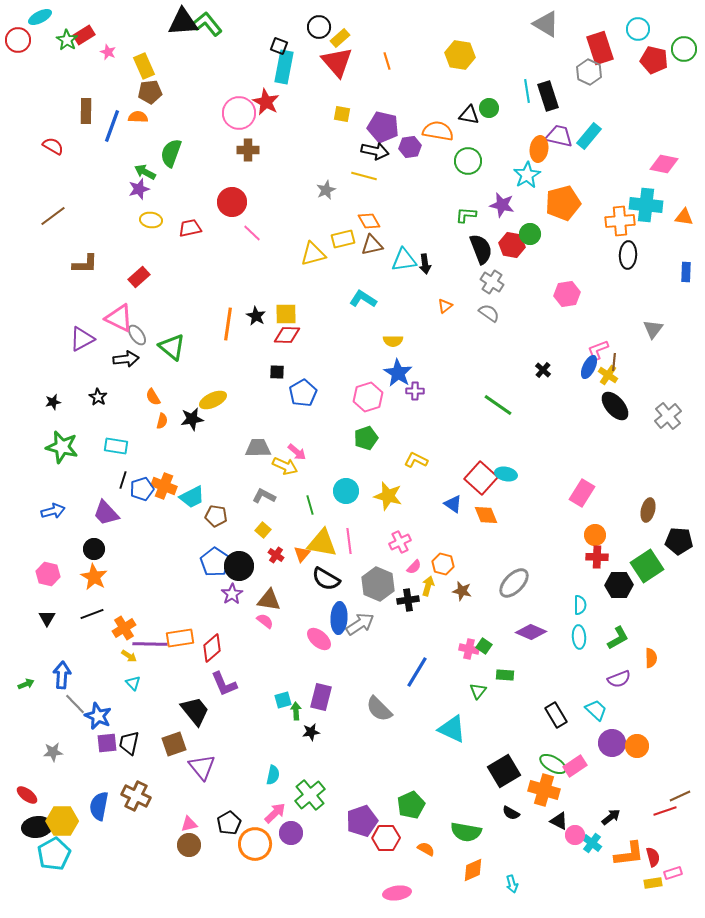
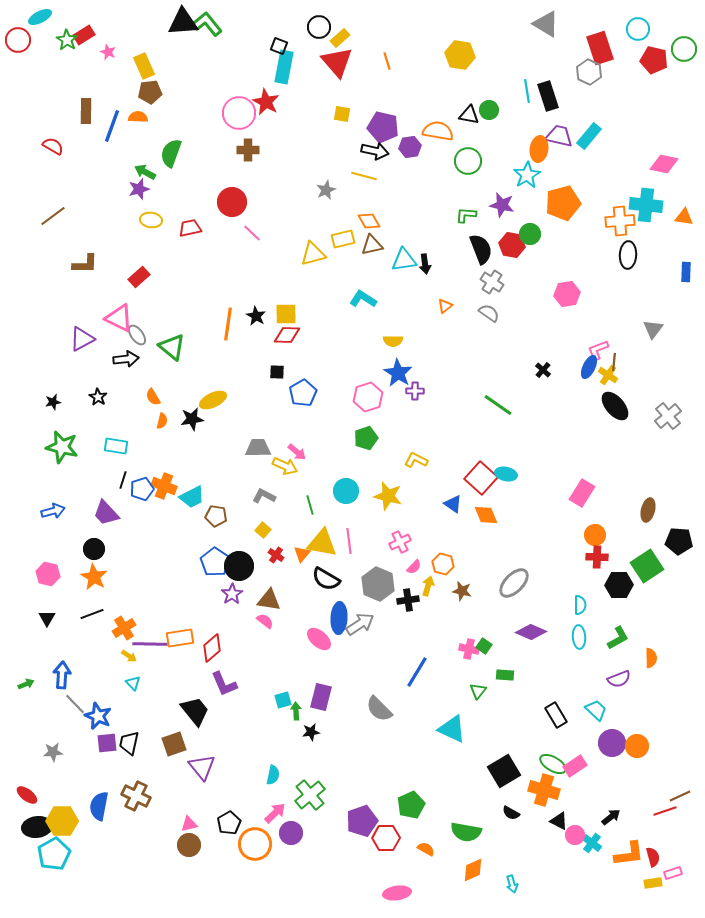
green circle at (489, 108): moved 2 px down
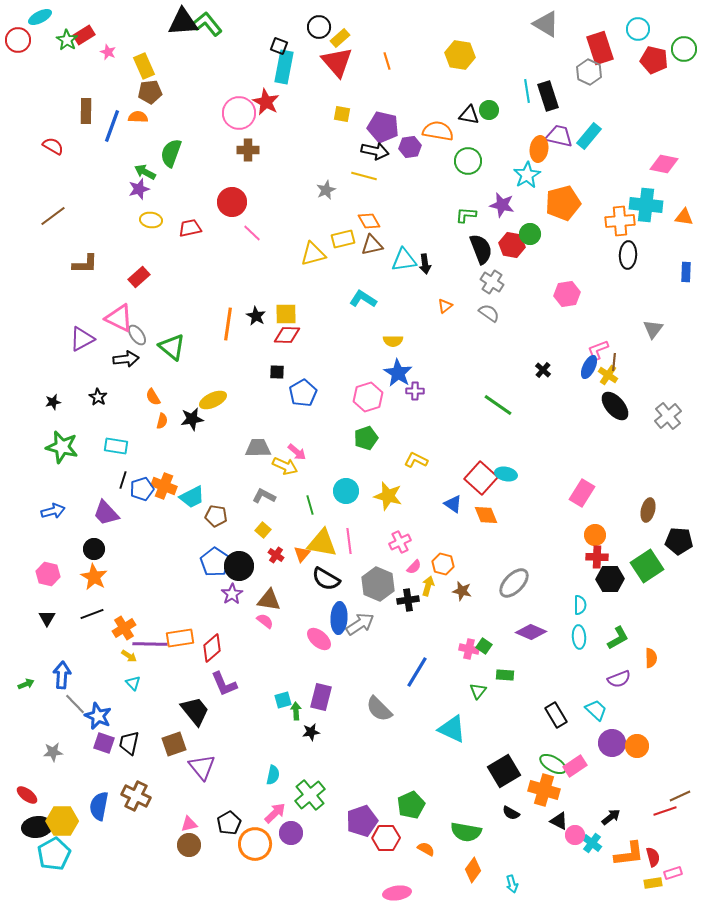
black hexagon at (619, 585): moved 9 px left, 6 px up
purple square at (107, 743): moved 3 px left; rotated 25 degrees clockwise
orange diamond at (473, 870): rotated 30 degrees counterclockwise
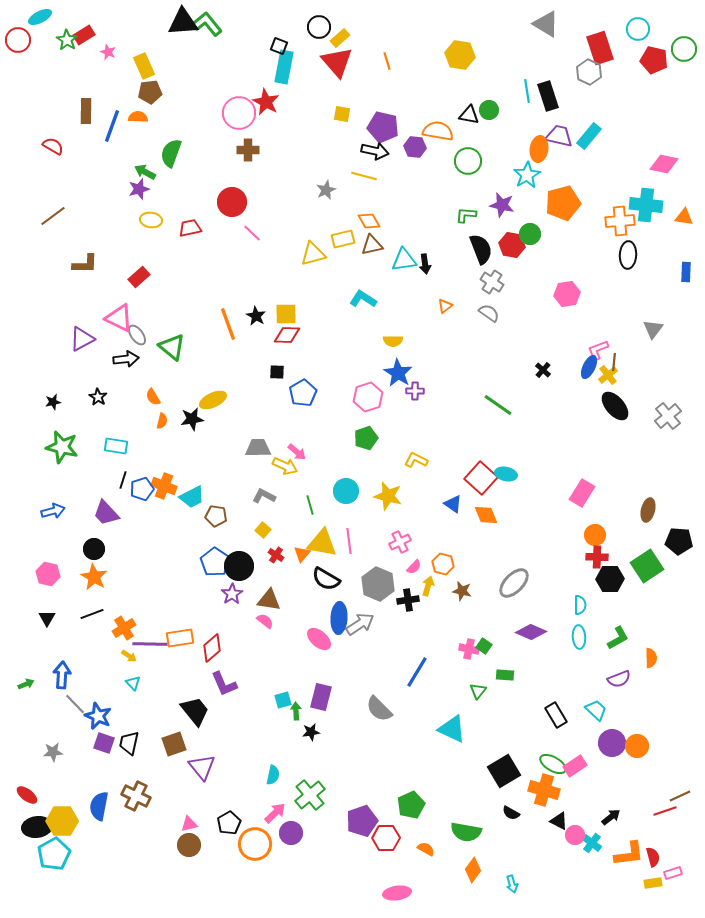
purple hexagon at (410, 147): moved 5 px right; rotated 15 degrees clockwise
orange line at (228, 324): rotated 28 degrees counterclockwise
yellow cross at (608, 375): rotated 18 degrees clockwise
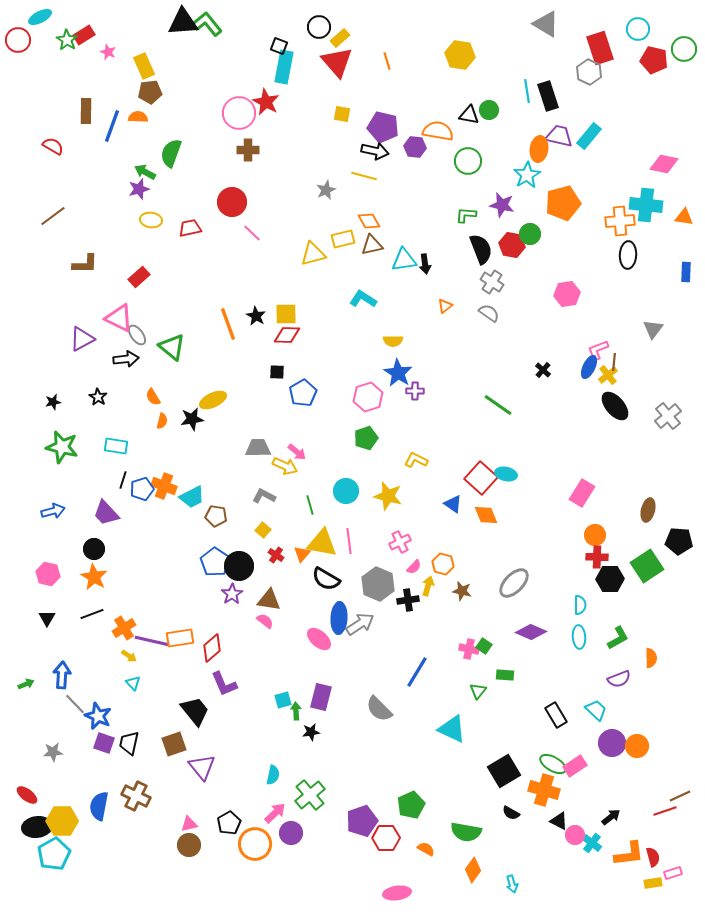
purple line at (150, 644): moved 2 px right, 3 px up; rotated 12 degrees clockwise
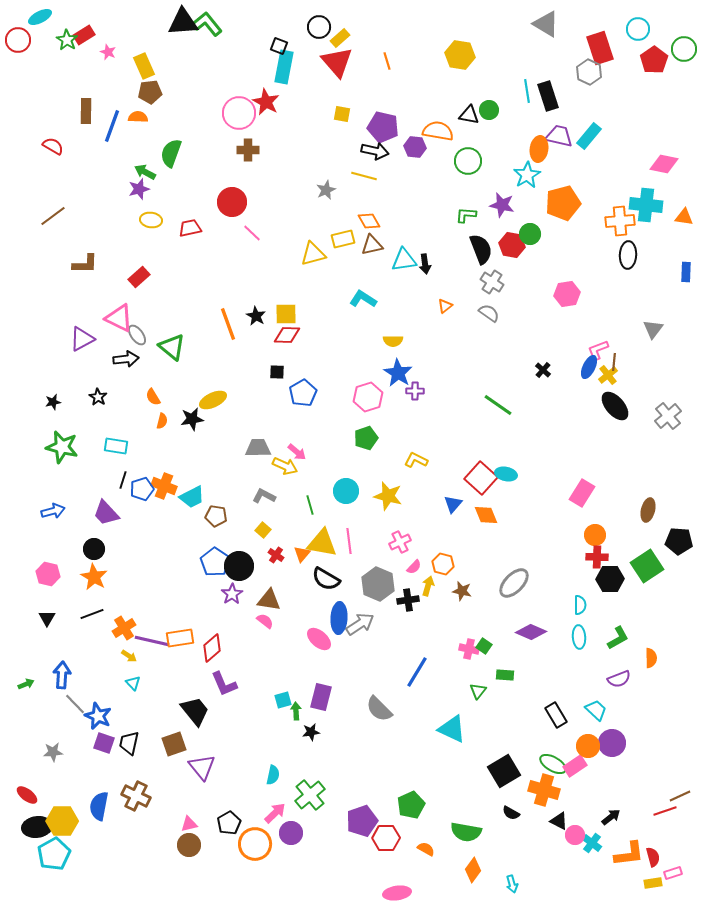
red pentagon at (654, 60): rotated 24 degrees clockwise
blue triangle at (453, 504): rotated 36 degrees clockwise
orange circle at (637, 746): moved 49 px left
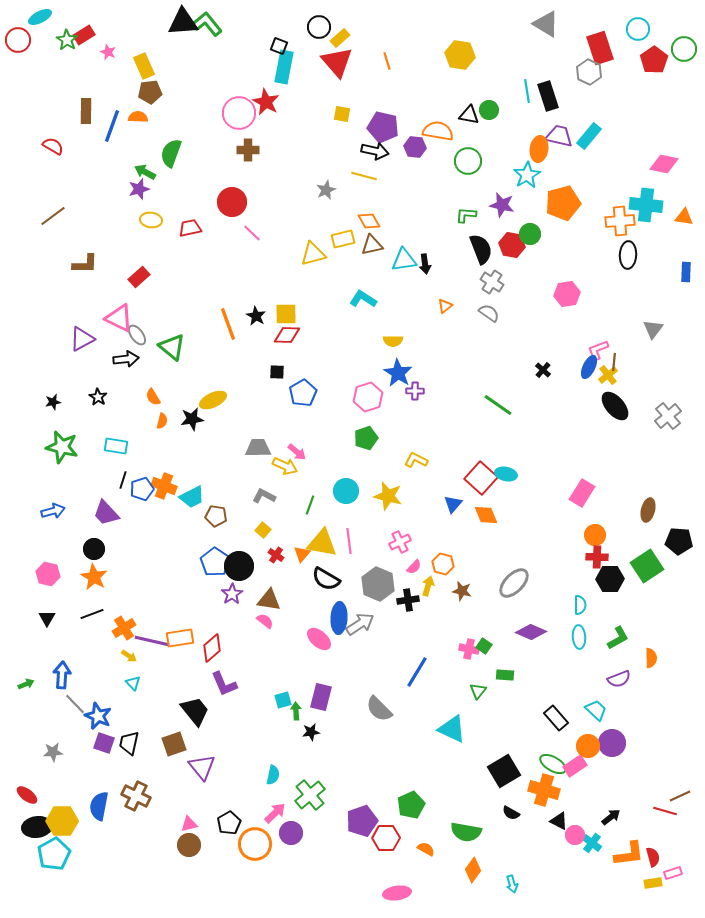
green line at (310, 505): rotated 36 degrees clockwise
black rectangle at (556, 715): moved 3 px down; rotated 10 degrees counterclockwise
red line at (665, 811): rotated 35 degrees clockwise
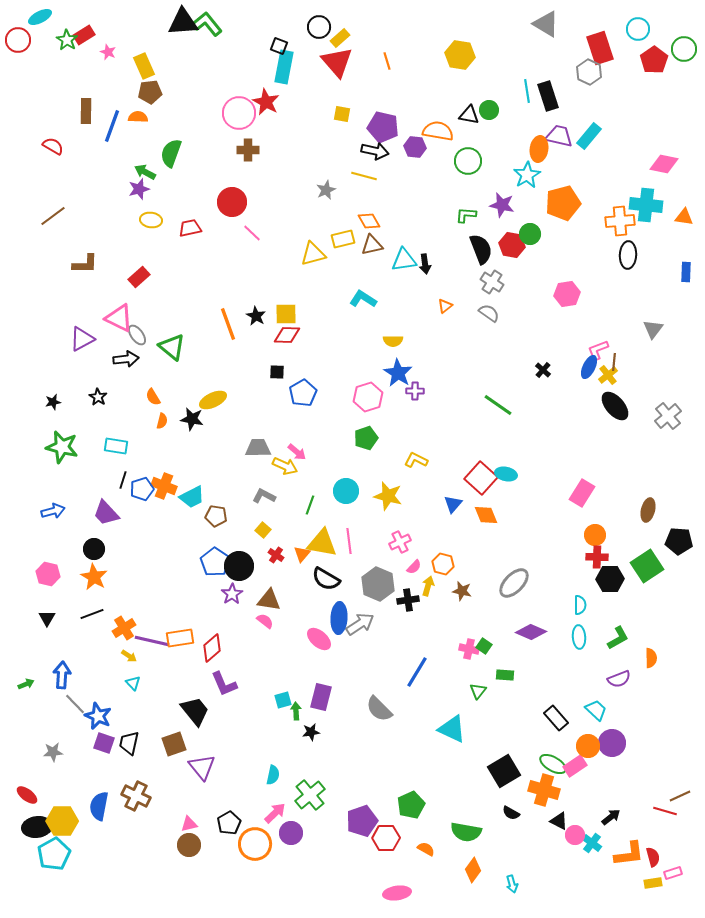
black star at (192, 419): rotated 20 degrees clockwise
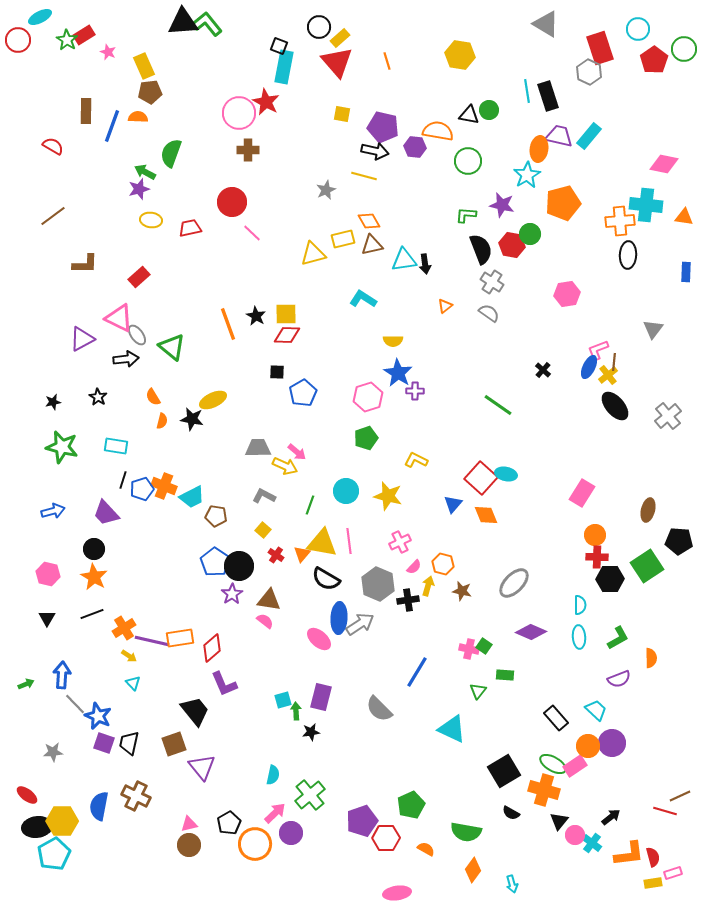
black triangle at (559, 821): rotated 42 degrees clockwise
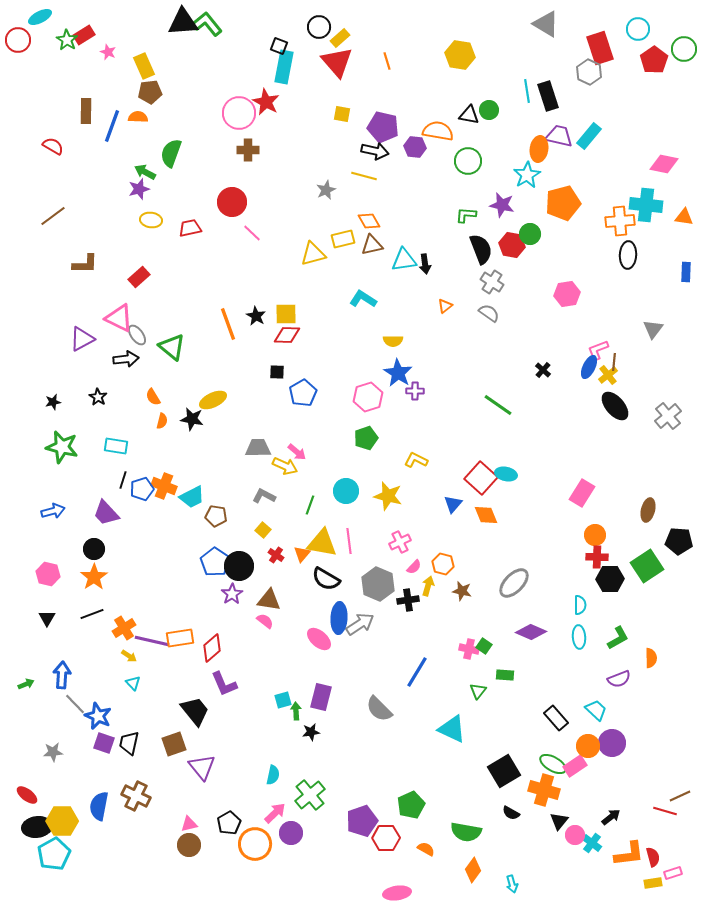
orange star at (94, 577): rotated 8 degrees clockwise
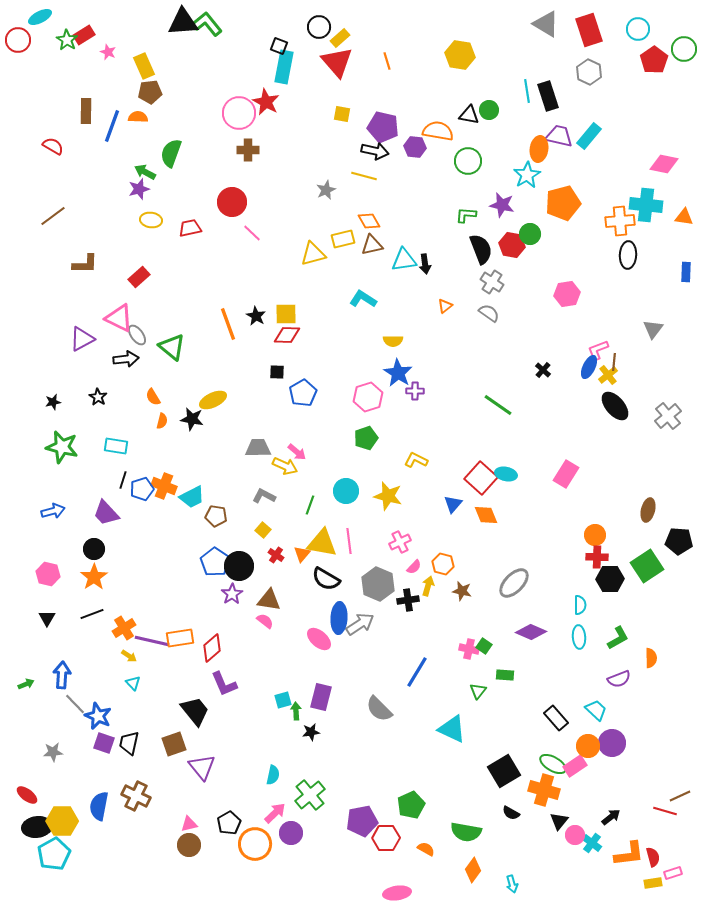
red rectangle at (600, 48): moved 11 px left, 18 px up
pink rectangle at (582, 493): moved 16 px left, 19 px up
purple pentagon at (362, 821): rotated 8 degrees clockwise
